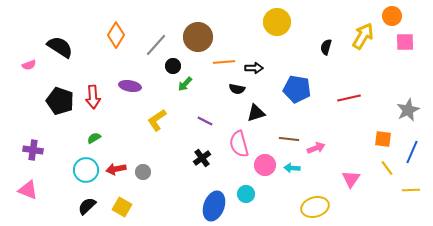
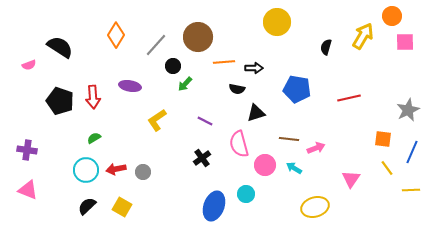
purple cross at (33, 150): moved 6 px left
cyan arrow at (292, 168): moved 2 px right; rotated 28 degrees clockwise
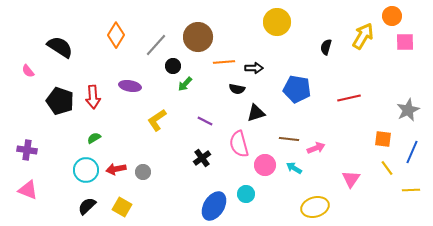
pink semicircle at (29, 65): moved 1 px left, 6 px down; rotated 72 degrees clockwise
blue ellipse at (214, 206): rotated 12 degrees clockwise
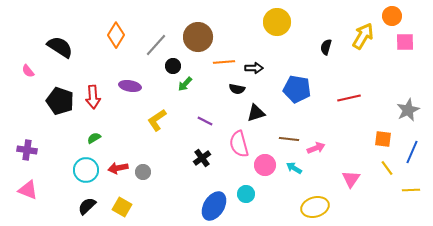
red arrow at (116, 169): moved 2 px right, 1 px up
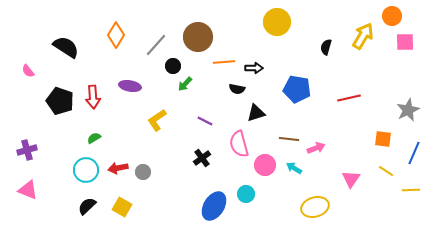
black semicircle at (60, 47): moved 6 px right
purple cross at (27, 150): rotated 24 degrees counterclockwise
blue line at (412, 152): moved 2 px right, 1 px down
yellow line at (387, 168): moved 1 px left, 3 px down; rotated 21 degrees counterclockwise
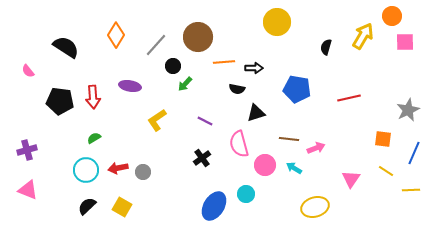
black pentagon at (60, 101): rotated 12 degrees counterclockwise
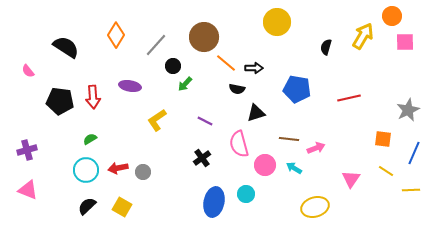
brown circle at (198, 37): moved 6 px right
orange line at (224, 62): moved 2 px right, 1 px down; rotated 45 degrees clockwise
green semicircle at (94, 138): moved 4 px left, 1 px down
blue ellipse at (214, 206): moved 4 px up; rotated 20 degrees counterclockwise
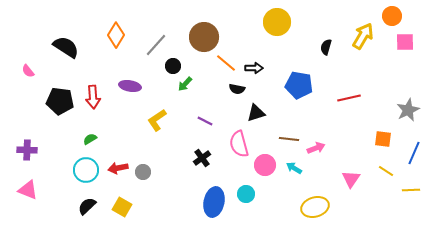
blue pentagon at (297, 89): moved 2 px right, 4 px up
purple cross at (27, 150): rotated 18 degrees clockwise
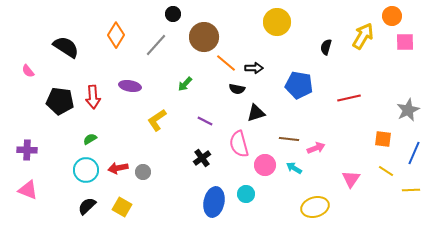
black circle at (173, 66): moved 52 px up
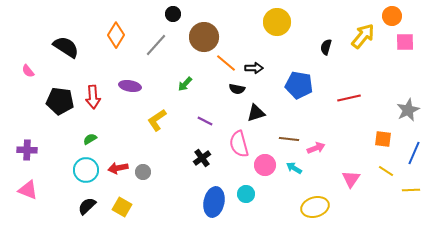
yellow arrow at (363, 36): rotated 8 degrees clockwise
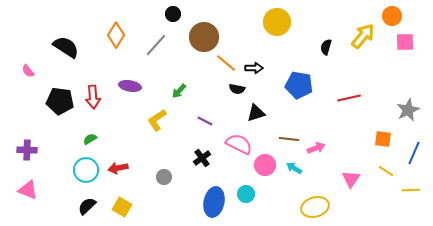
green arrow at (185, 84): moved 6 px left, 7 px down
pink semicircle at (239, 144): rotated 132 degrees clockwise
gray circle at (143, 172): moved 21 px right, 5 px down
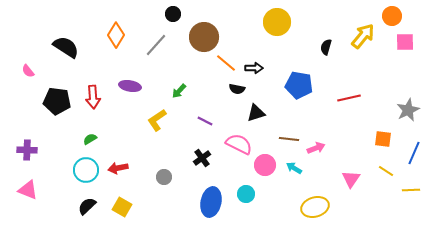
black pentagon at (60, 101): moved 3 px left
blue ellipse at (214, 202): moved 3 px left
